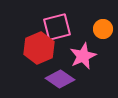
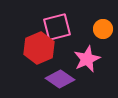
pink star: moved 4 px right, 3 px down
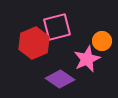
orange circle: moved 1 px left, 12 px down
red hexagon: moved 5 px left, 5 px up
